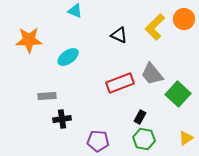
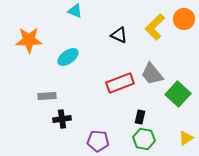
black rectangle: rotated 16 degrees counterclockwise
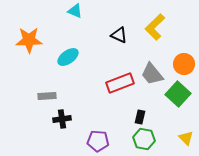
orange circle: moved 45 px down
yellow triangle: rotated 42 degrees counterclockwise
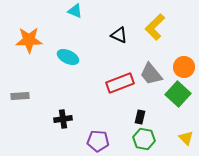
cyan ellipse: rotated 60 degrees clockwise
orange circle: moved 3 px down
gray trapezoid: moved 1 px left
gray rectangle: moved 27 px left
black cross: moved 1 px right
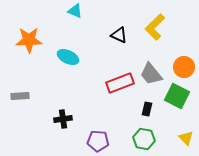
green square: moved 1 px left, 2 px down; rotated 15 degrees counterclockwise
black rectangle: moved 7 px right, 8 px up
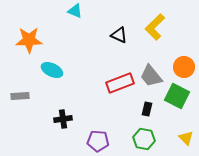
cyan ellipse: moved 16 px left, 13 px down
gray trapezoid: moved 2 px down
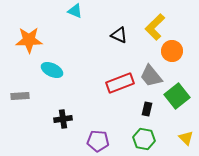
orange circle: moved 12 px left, 16 px up
green square: rotated 25 degrees clockwise
